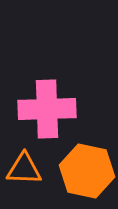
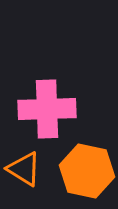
orange triangle: rotated 30 degrees clockwise
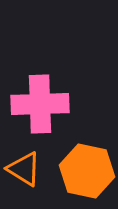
pink cross: moved 7 px left, 5 px up
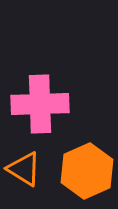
orange hexagon: rotated 24 degrees clockwise
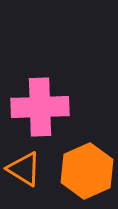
pink cross: moved 3 px down
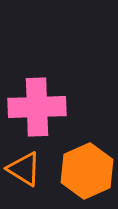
pink cross: moved 3 px left
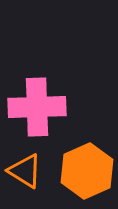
orange triangle: moved 1 px right, 2 px down
